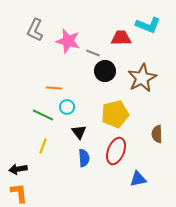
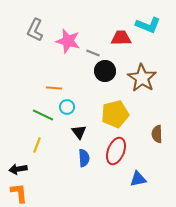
brown star: rotated 12 degrees counterclockwise
yellow line: moved 6 px left, 1 px up
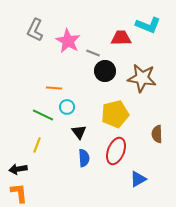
pink star: rotated 15 degrees clockwise
brown star: rotated 24 degrees counterclockwise
blue triangle: rotated 18 degrees counterclockwise
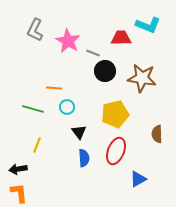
green line: moved 10 px left, 6 px up; rotated 10 degrees counterclockwise
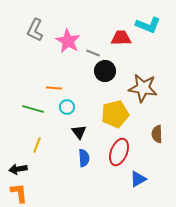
brown star: moved 1 px right, 10 px down
red ellipse: moved 3 px right, 1 px down
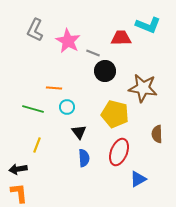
yellow pentagon: rotated 28 degrees clockwise
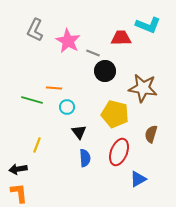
green line: moved 1 px left, 9 px up
brown semicircle: moved 6 px left; rotated 18 degrees clockwise
blue semicircle: moved 1 px right
